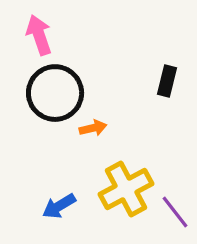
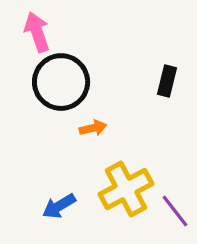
pink arrow: moved 2 px left, 3 px up
black circle: moved 6 px right, 11 px up
purple line: moved 1 px up
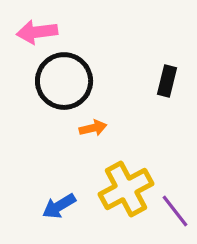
pink arrow: rotated 78 degrees counterclockwise
black circle: moved 3 px right, 1 px up
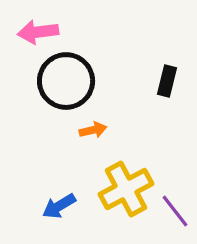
pink arrow: moved 1 px right
black circle: moved 2 px right
orange arrow: moved 2 px down
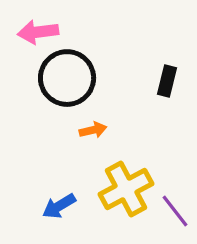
black circle: moved 1 px right, 3 px up
